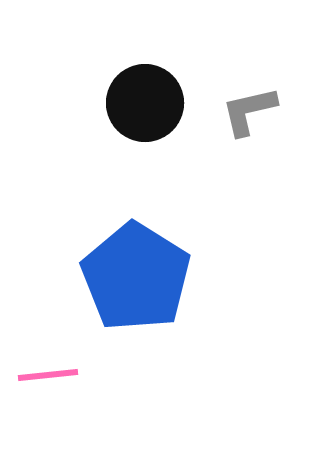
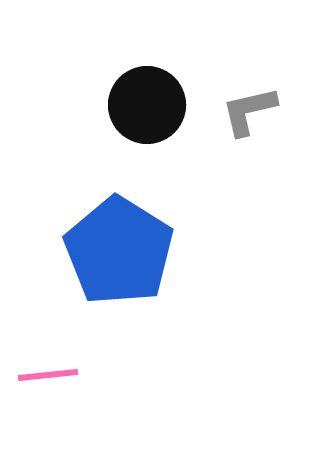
black circle: moved 2 px right, 2 px down
blue pentagon: moved 17 px left, 26 px up
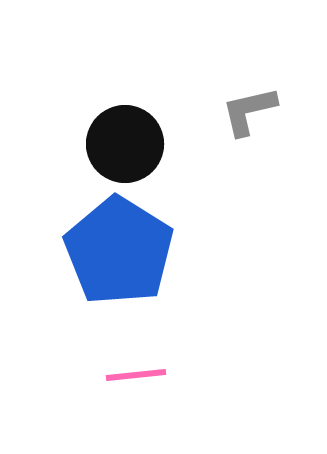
black circle: moved 22 px left, 39 px down
pink line: moved 88 px right
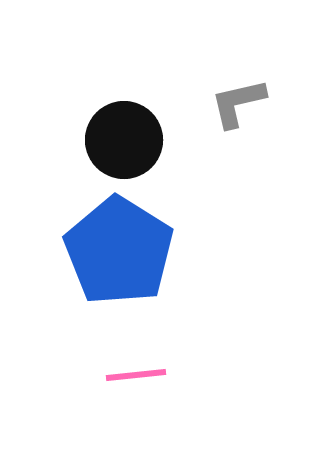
gray L-shape: moved 11 px left, 8 px up
black circle: moved 1 px left, 4 px up
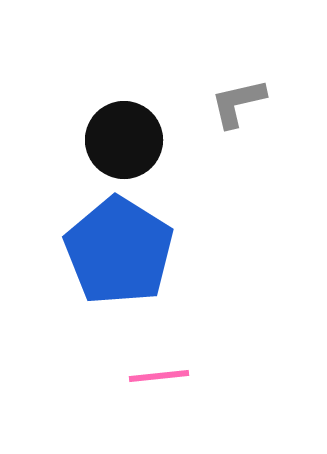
pink line: moved 23 px right, 1 px down
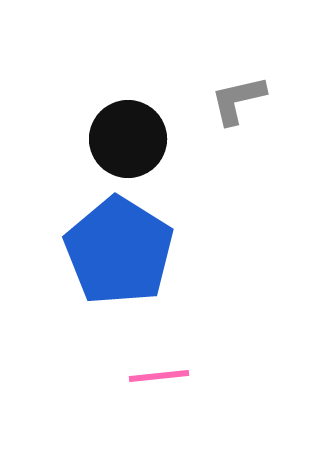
gray L-shape: moved 3 px up
black circle: moved 4 px right, 1 px up
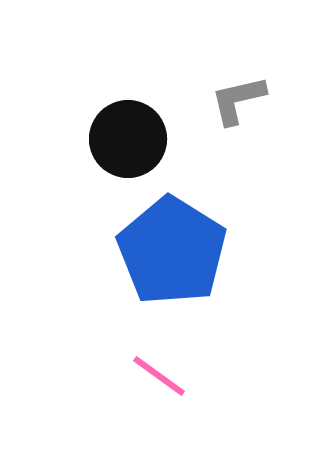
blue pentagon: moved 53 px right
pink line: rotated 42 degrees clockwise
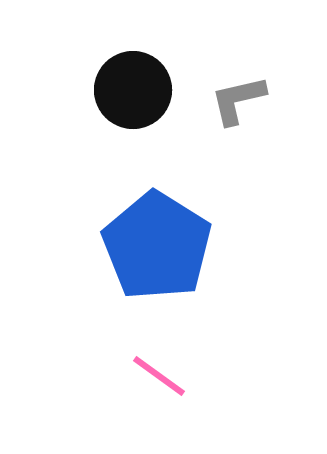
black circle: moved 5 px right, 49 px up
blue pentagon: moved 15 px left, 5 px up
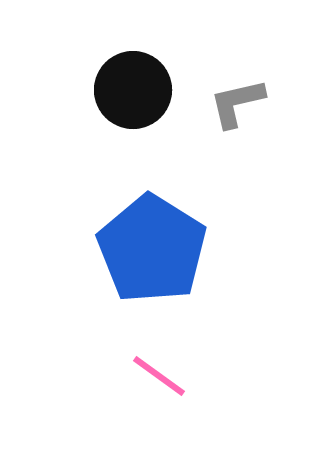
gray L-shape: moved 1 px left, 3 px down
blue pentagon: moved 5 px left, 3 px down
